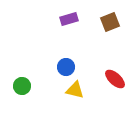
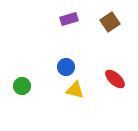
brown square: rotated 12 degrees counterclockwise
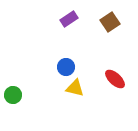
purple rectangle: rotated 18 degrees counterclockwise
green circle: moved 9 px left, 9 px down
yellow triangle: moved 2 px up
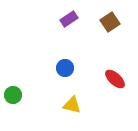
blue circle: moved 1 px left, 1 px down
yellow triangle: moved 3 px left, 17 px down
